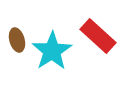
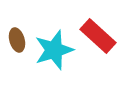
cyan star: moved 2 px right, 1 px up; rotated 15 degrees clockwise
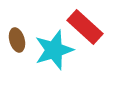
red rectangle: moved 13 px left, 9 px up
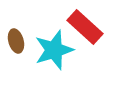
brown ellipse: moved 1 px left, 1 px down
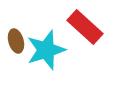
cyan star: moved 8 px left
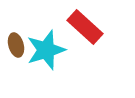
brown ellipse: moved 4 px down
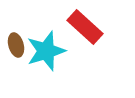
cyan star: moved 1 px down
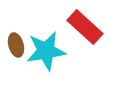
cyan star: rotated 9 degrees clockwise
